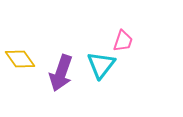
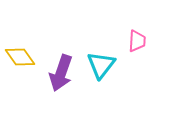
pink trapezoid: moved 14 px right; rotated 15 degrees counterclockwise
yellow diamond: moved 2 px up
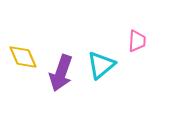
yellow diamond: moved 3 px right; rotated 12 degrees clockwise
cyan triangle: rotated 12 degrees clockwise
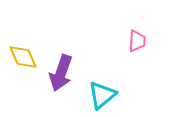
cyan triangle: moved 1 px right, 30 px down
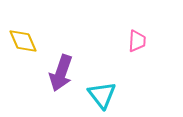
yellow diamond: moved 16 px up
cyan triangle: rotated 28 degrees counterclockwise
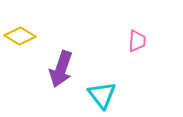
yellow diamond: moved 3 px left, 5 px up; rotated 36 degrees counterclockwise
purple arrow: moved 4 px up
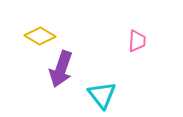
yellow diamond: moved 20 px right
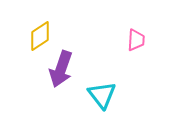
yellow diamond: rotated 64 degrees counterclockwise
pink trapezoid: moved 1 px left, 1 px up
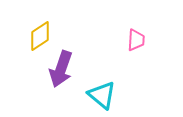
cyan triangle: rotated 12 degrees counterclockwise
